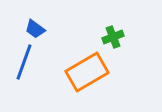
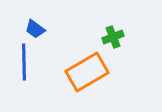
blue line: rotated 21 degrees counterclockwise
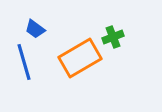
blue line: rotated 15 degrees counterclockwise
orange rectangle: moved 7 px left, 14 px up
